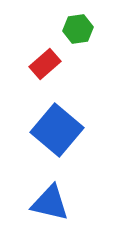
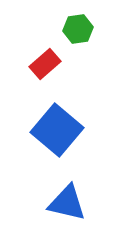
blue triangle: moved 17 px right
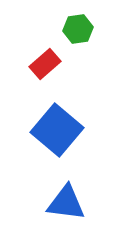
blue triangle: moved 1 px left; rotated 6 degrees counterclockwise
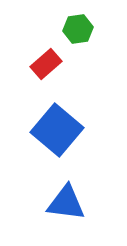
red rectangle: moved 1 px right
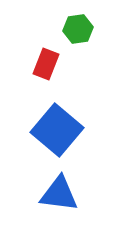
red rectangle: rotated 28 degrees counterclockwise
blue triangle: moved 7 px left, 9 px up
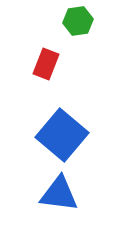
green hexagon: moved 8 px up
blue square: moved 5 px right, 5 px down
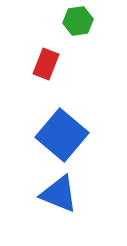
blue triangle: rotated 15 degrees clockwise
